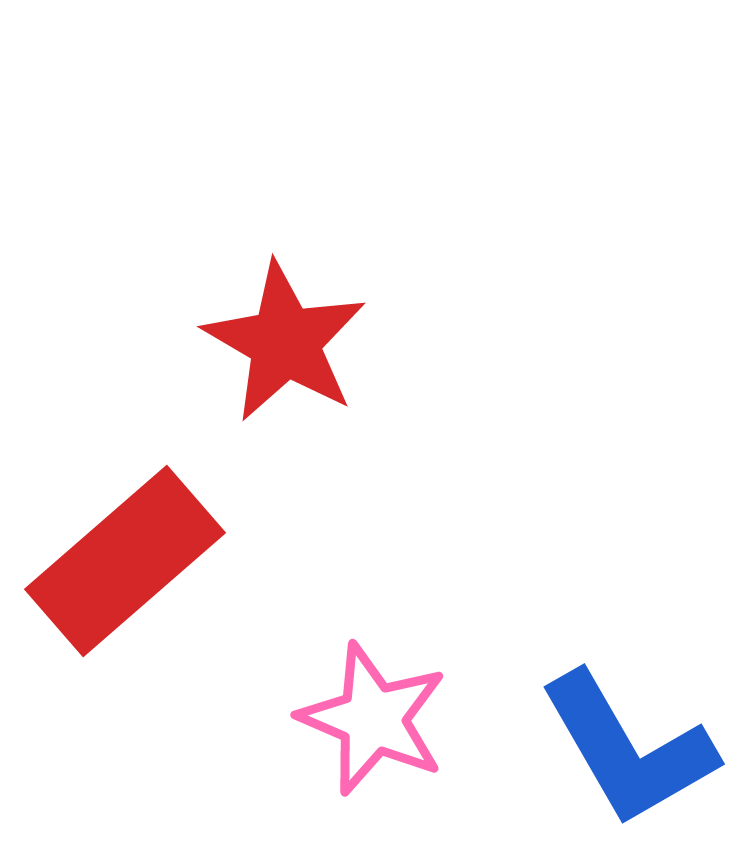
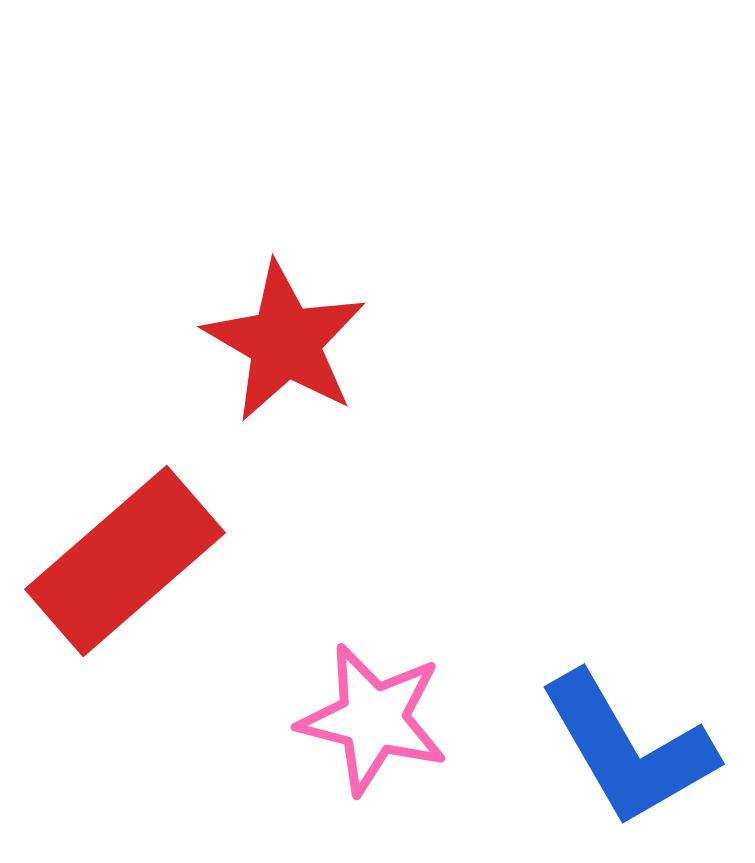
pink star: rotated 9 degrees counterclockwise
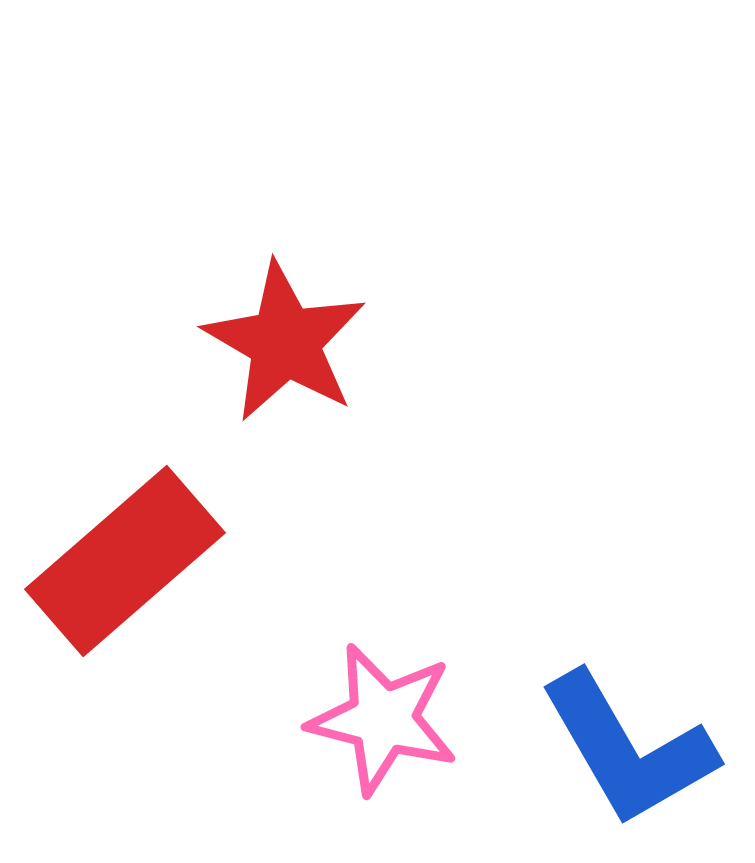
pink star: moved 10 px right
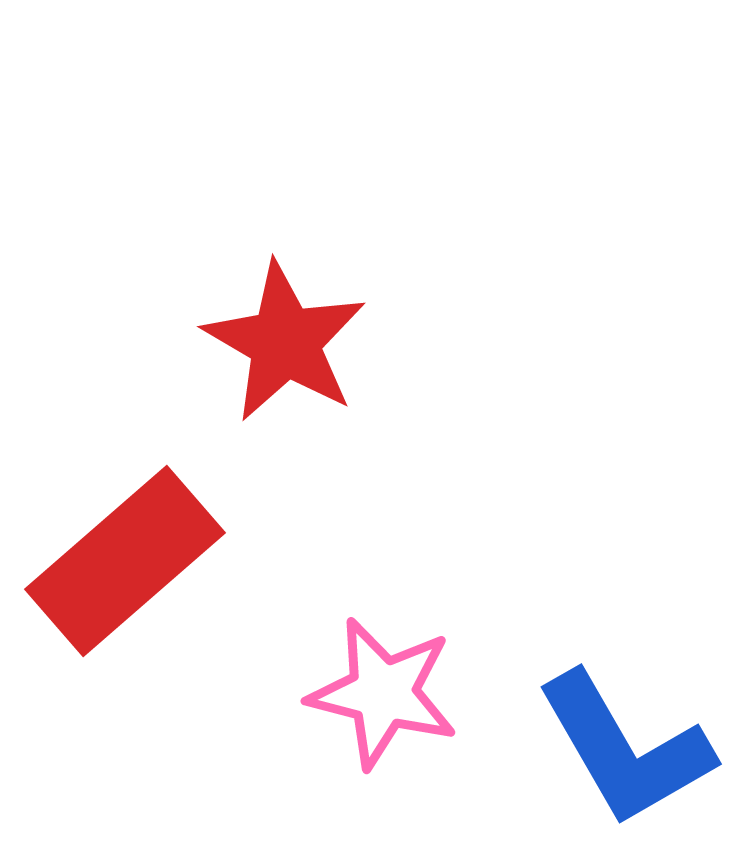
pink star: moved 26 px up
blue L-shape: moved 3 px left
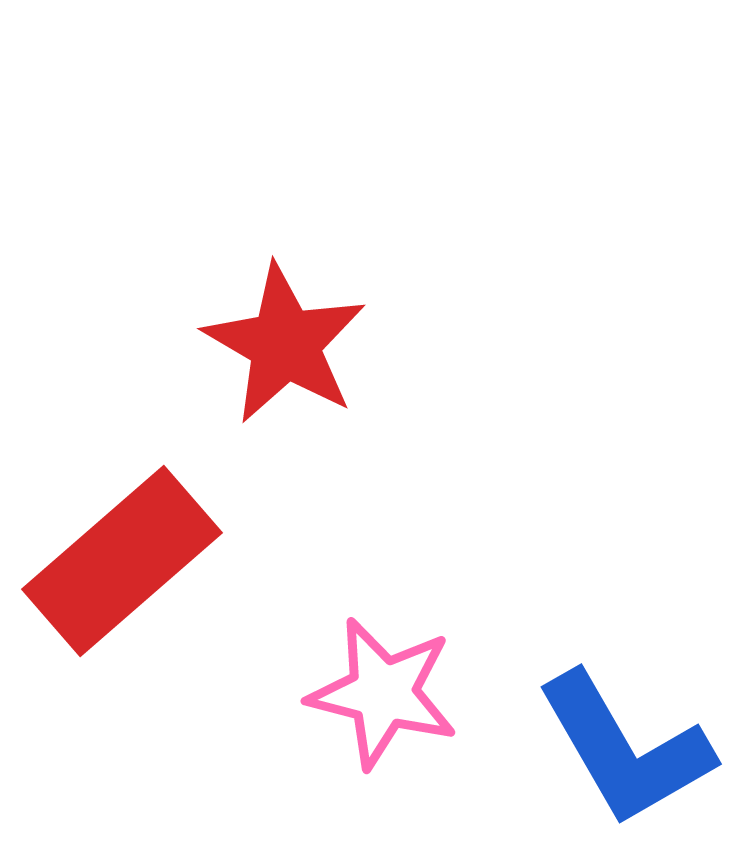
red star: moved 2 px down
red rectangle: moved 3 px left
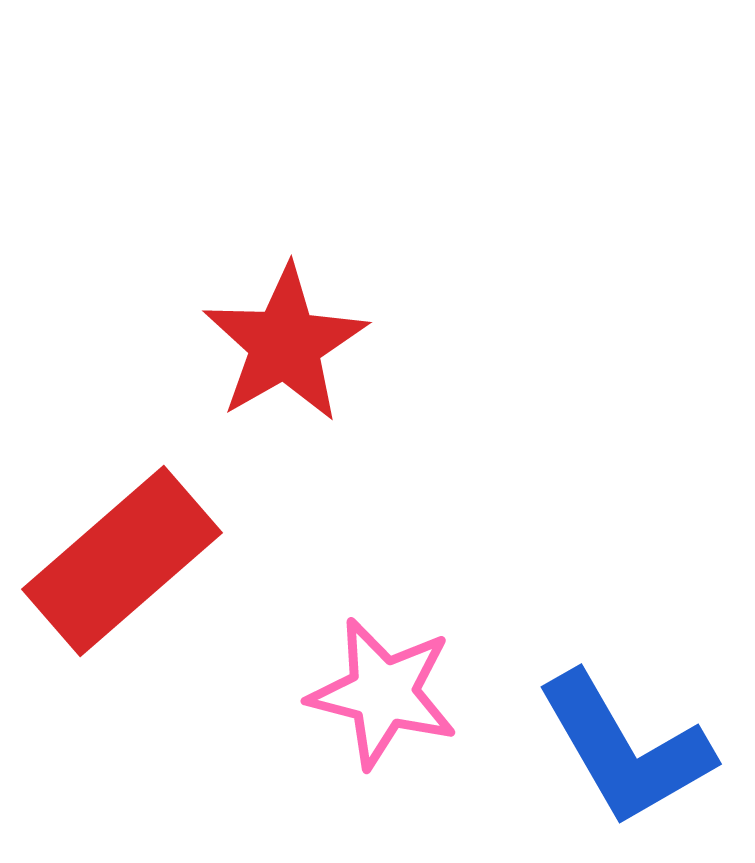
red star: rotated 12 degrees clockwise
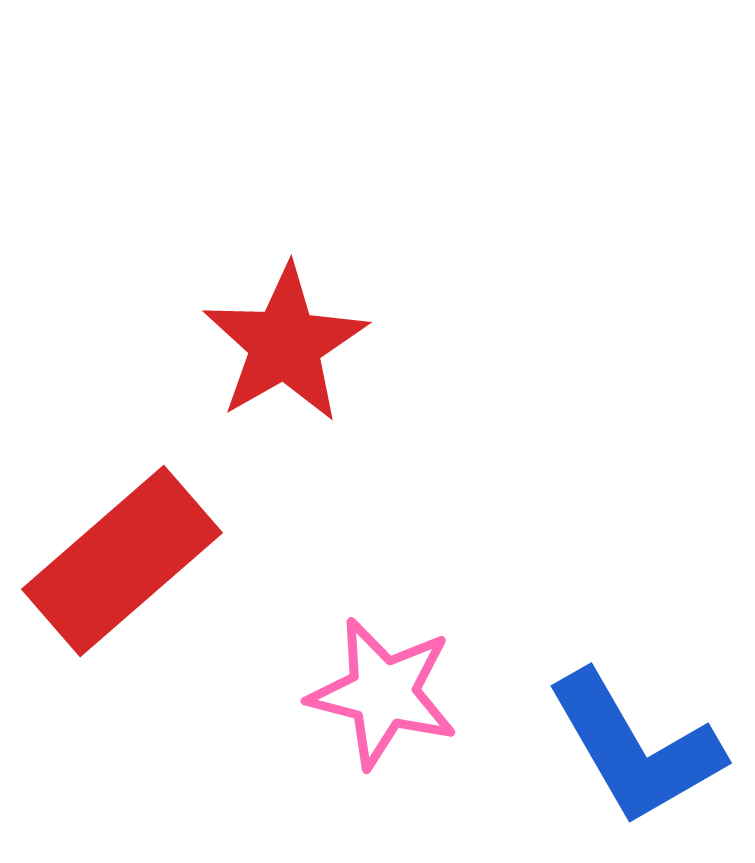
blue L-shape: moved 10 px right, 1 px up
